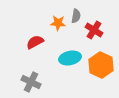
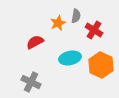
orange star: rotated 28 degrees counterclockwise
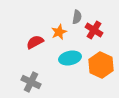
gray semicircle: moved 1 px right, 1 px down
orange star: moved 1 px right, 9 px down
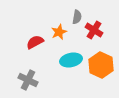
cyan ellipse: moved 1 px right, 2 px down
gray cross: moved 3 px left, 2 px up
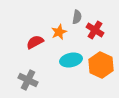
red cross: moved 1 px right
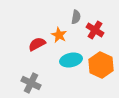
gray semicircle: moved 1 px left
orange star: moved 3 px down; rotated 21 degrees counterclockwise
red semicircle: moved 2 px right, 2 px down
gray cross: moved 3 px right, 3 px down
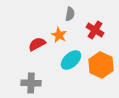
gray semicircle: moved 6 px left, 3 px up
cyan ellipse: rotated 30 degrees counterclockwise
gray cross: rotated 24 degrees counterclockwise
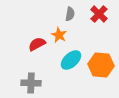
red cross: moved 4 px right, 16 px up; rotated 12 degrees clockwise
orange hexagon: rotated 20 degrees counterclockwise
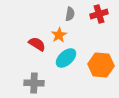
red cross: rotated 30 degrees clockwise
orange star: rotated 14 degrees clockwise
red semicircle: rotated 60 degrees clockwise
cyan ellipse: moved 5 px left, 2 px up
gray cross: moved 3 px right
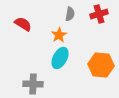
red semicircle: moved 14 px left, 20 px up
cyan ellipse: moved 6 px left; rotated 20 degrees counterclockwise
gray cross: moved 1 px left, 1 px down
